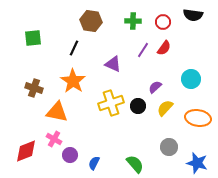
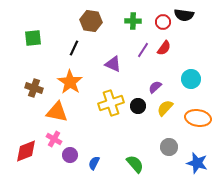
black semicircle: moved 9 px left
orange star: moved 3 px left, 1 px down
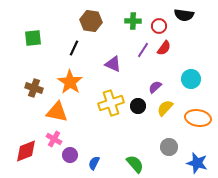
red circle: moved 4 px left, 4 px down
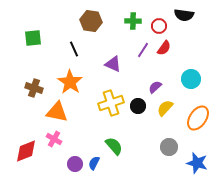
black line: moved 1 px down; rotated 49 degrees counterclockwise
orange ellipse: rotated 65 degrees counterclockwise
purple circle: moved 5 px right, 9 px down
green semicircle: moved 21 px left, 18 px up
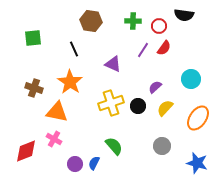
gray circle: moved 7 px left, 1 px up
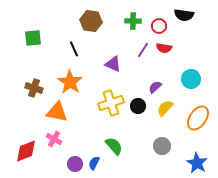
red semicircle: rotated 63 degrees clockwise
blue star: rotated 15 degrees clockwise
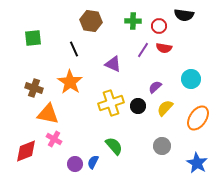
orange triangle: moved 9 px left, 2 px down
blue semicircle: moved 1 px left, 1 px up
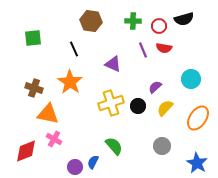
black semicircle: moved 4 px down; rotated 24 degrees counterclockwise
purple line: rotated 56 degrees counterclockwise
purple circle: moved 3 px down
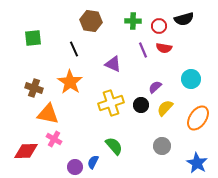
black circle: moved 3 px right, 1 px up
red diamond: rotated 20 degrees clockwise
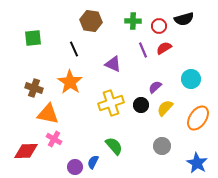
red semicircle: rotated 140 degrees clockwise
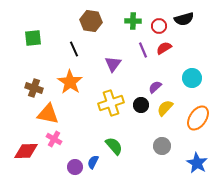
purple triangle: rotated 42 degrees clockwise
cyan circle: moved 1 px right, 1 px up
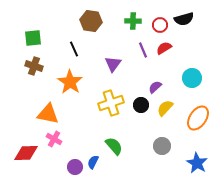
red circle: moved 1 px right, 1 px up
brown cross: moved 22 px up
red diamond: moved 2 px down
